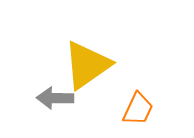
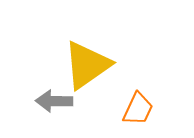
gray arrow: moved 1 px left, 3 px down
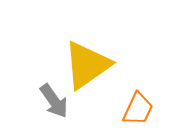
gray arrow: rotated 126 degrees counterclockwise
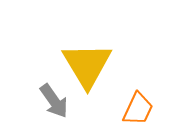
yellow triangle: rotated 26 degrees counterclockwise
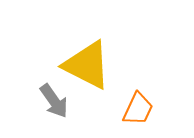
yellow triangle: rotated 32 degrees counterclockwise
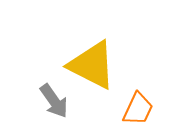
yellow triangle: moved 5 px right
